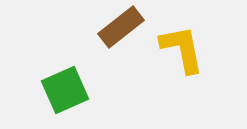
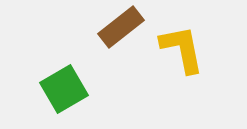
green square: moved 1 px left, 1 px up; rotated 6 degrees counterclockwise
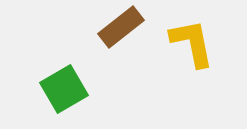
yellow L-shape: moved 10 px right, 6 px up
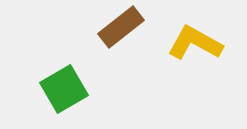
yellow L-shape: moved 3 px right; rotated 50 degrees counterclockwise
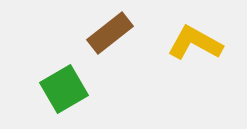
brown rectangle: moved 11 px left, 6 px down
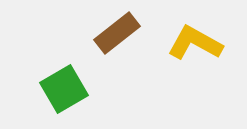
brown rectangle: moved 7 px right
